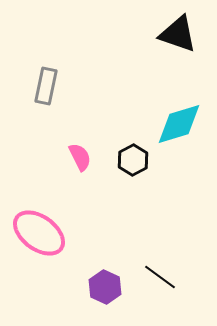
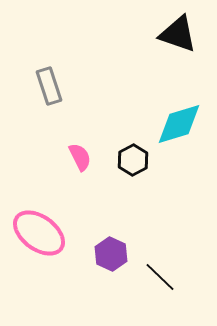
gray rectangle: moved 3 px right; rotated 30 degrees counterclockwise
black line: rotated 8 degrees clockwise
purple hexagon: moved 6 px right, 33 px up
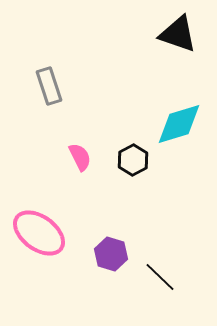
purple hexagon: rotated 8 degrees counterclockwise
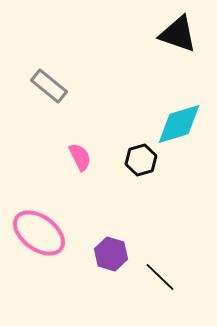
gray rectangle: rotated 33 degrees counterclockwise
black hexagon: moved 8 px right; rotated 12 degrees clockwise
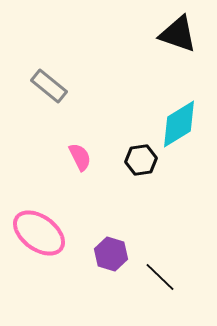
cyan diamond: rotated 15 degrees counterclockwise
black hexagon: rotated 8 degrees clockwise
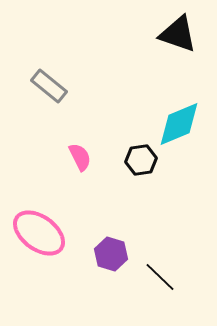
cyan diamond: rotated 9 degrees clockwise
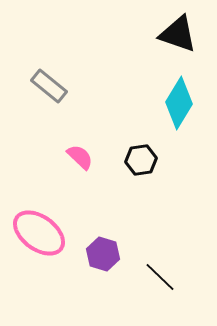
cyan diamond: moved 21 px up; rotated 36 degrees counterclockwise
pink semicircle: rotated 20 degrees counterclockwise
purple hexagon: moved 8 px left
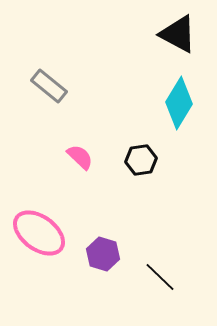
black triangle: rotated 9 degrees clockwise
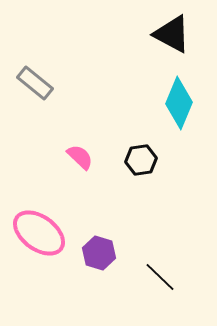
black triangle: moved 6 px left
gray rectangle: moved 14 px left, 3 px up
cyan diamond: rotated 9 degrees counterclockwise
purple hexagon: moved 4 px left, 1 px up
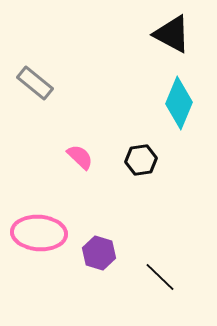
pink ellipse: rotated 32 degrees counterclockwise
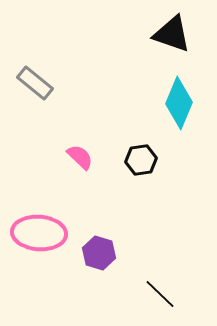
black triangle: rotated 9 degrees counterclockwise
black line: moved 17 px down
